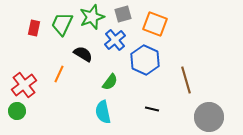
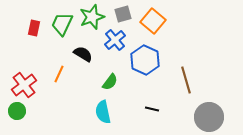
orange square: moved 2 px left, 3 px up; rotated 20 degrees clockwise
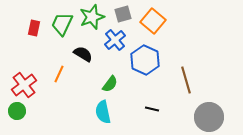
green semicircle: moved 2 px down
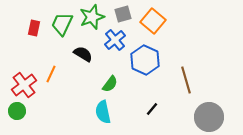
orange line: moved 8 px left
black line: rotated 64 degrees counterclockwise
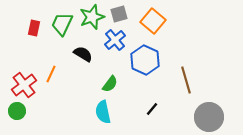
gray square: moved 4 px left
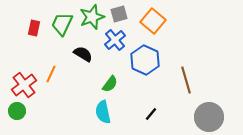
black line: moved 1 px left, 5 px down
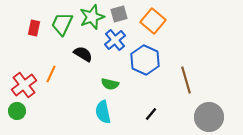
green semicircle: rotated 66 degrees clockwise
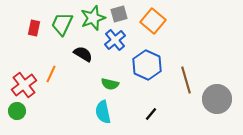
green star: moved 1 px right, 1 px down
blue hexagon: moved 2 px right, 5 px down
gray circle: moved 8 px right, 18 px up
